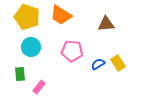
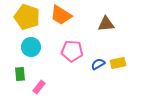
yellow rectangle: rotated 70 degrees counterclockwise
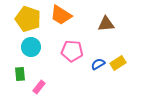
yellow pentagon: moved 1 px right, 2 px down
yellow rectangle: rotated 21 degrees counterclockwise
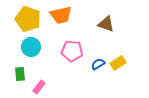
orange trapezoid: rotated 45 degrees counterclockwise
brown triangle: rotated 24 degrees clockwise
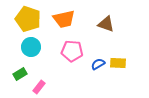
orange trapezoid: moved 3 px right, 4 px down
yellow rectangle: rotated 35 degrees clockwise
green rectangle: rotated 64 degrees clockwise
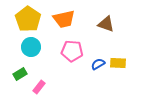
yellow pentagon: rotated 15 degrees clockwise
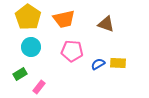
yellow pentagon: moved 2 px up
